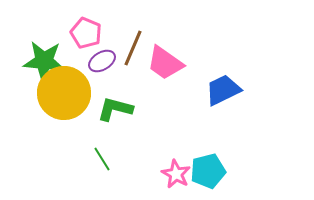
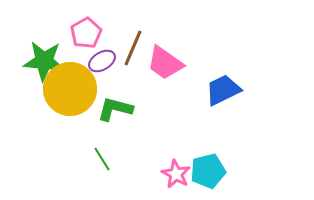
pink pentagon: rotated 20 degrees clockwise
yellow circle: moved 6 px right, 4 px up
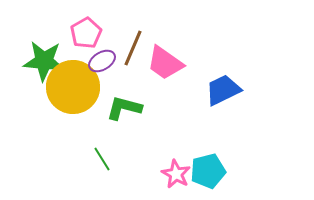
yellow circle: moved 3 px right, 2 px up
green L-shape: moved 9 px right, 1 px up
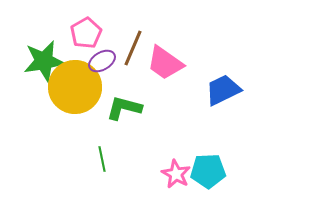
green star: rotated 15 degrees counterclockwise
yellow circle: moved 2 px right
green line: rotated 20 degrees clockwise
cyan pentagon: rotated 12 degrees clockwise
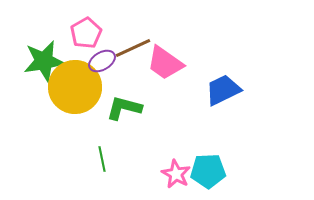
brown line: rotated 42 degrees clockwise
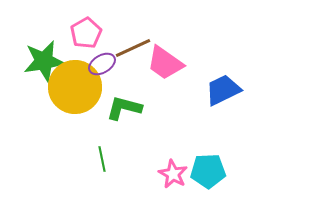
purple ellipse: moved 3 px down
pink star: moved 3 px left
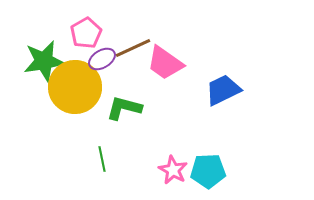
purple ellipse: moved 5 px up
pink star: moved 4 px up
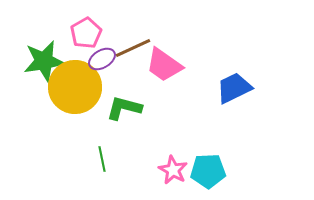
pink trapezoid: moved 1 px left, 2 px down
blue trapezoid: moved 11 px right, 2 px up
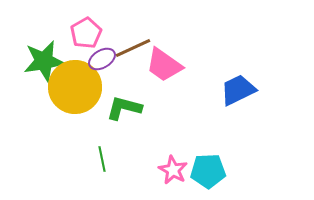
blue trapezoid: moved 4 px right, 2 px down
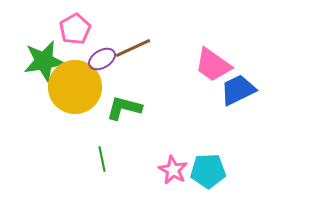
pink pentagon: moved 11 px left, 4 px up
pink trapezoid: moved 49 px right
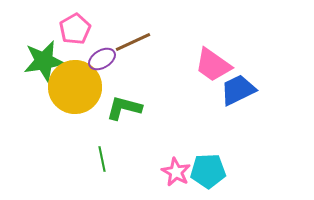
brown line: moved 6 px up
pink star: moved 3 px right, 2 px down
